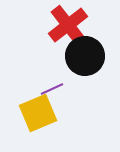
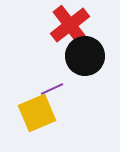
red cross: moved 2 px right
yellow square: moved 1 px left
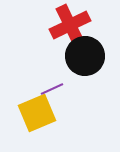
red cross: rotated 12 degrees clockwise
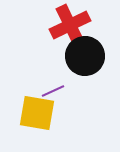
purple line: moved 1 px right, 2 px down
yellow square: rotated 33 degrees clockwise
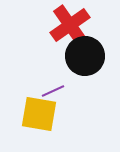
red cross: rotated 9 degrees counterclockwise
yellow square: moved 2 px right, 1 px down
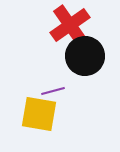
purple line: rotated 10 degrees clockwise
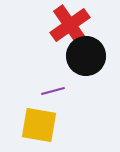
black circle: moved 1 px right
yellow square: moved 11 px down
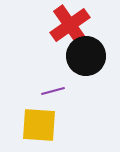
yellow square: rotated 6 degrees counterclockwise
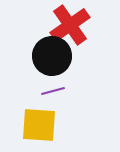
black circle: moved 34 px left
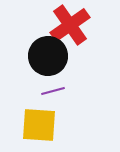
black circle: moved 4 px left
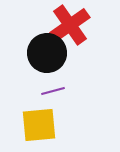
black circle: moved 1 px left, 3 px up
yellow square: rotated 9 degrees counterclockwise
